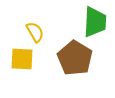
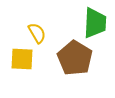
green trapezoid: moved 1 px down
yellow semicircle: moved 2 px right, 1 px down
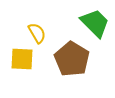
green trapezoid: rotated 48 degrees counterclockwise
brown pentagon: moved 3 px left, 1 px down
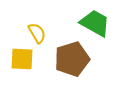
green trapezoid: rotated 16 degrees counterclockwise
brown pentagon: rotated 24 degrees clockwise
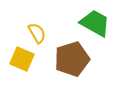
yellow square: rotated 20 degrees clockwise
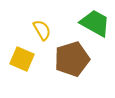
yellow semicircle: moved 5 px right, 3 px up
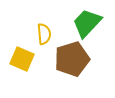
green trapezoid: moved 8 px left; rotated 76 degrees counterclockwise
yellow semicircle: moved 2 px right, 4 px down; rotated 25 degrees clockwise
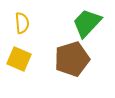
yellow semicircle: moved 22 px left, 11 px up
yellow square: moved 3 px left
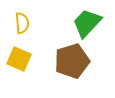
brown pentagon: moved 2 px down
